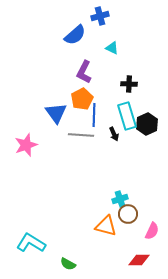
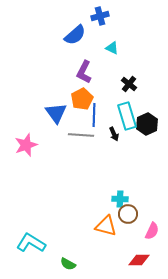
black cross: rotated 35 degrees clockwise
cyan cross: rotated 21 degrees clockwise
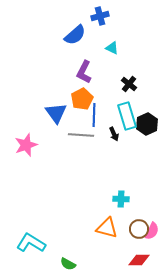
cyan cross: moved 1 px right
brown circle: moved 11 px right, 15 px down
orange triangle: moved 1 px right, 2 px down
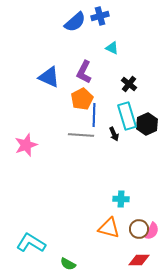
blue semicircle: moved 13 px up
blue triangle: moved 7 px left, 36 px up; rotated 30 degrees counterclockwise
orange triangle: moved 2 px right
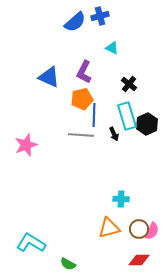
orange pentagon: rotated 15 degrees clockwise
orange triangle: rotated 30 degrees counterclockwise
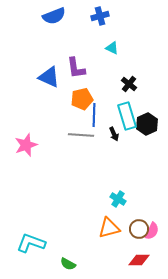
blue semicircle: moved 21 px left, 6 px up; rotated 20 degrees clockwise
purple L-shape: moved 8 px left, 4 px up; rotated 35 degrees counterclockwise
cyan cross: moved 3 px left; rotated 28 degrees clockwise
cyan L-shape: rotated 12 degrees counterclockwise
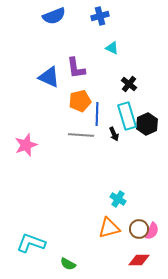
orange pentagon: moved 2 px left, 2 px down
blue line: moved 3 px right, 1 px up
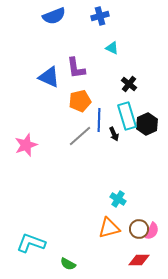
blue line: moved 2 px right, 6 px down
gray line: moved 1 px left, 1 px down; rotated 45 degrees counterclockwise
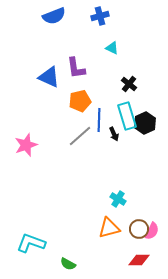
black hexagon: moved 2 px left, 1 px up
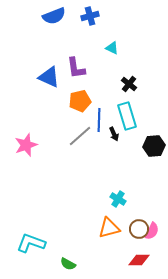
blue cross: moved 10 px left
black hexagon: moved 9 px right, 23 px down; rotated 20 degrees clockwise
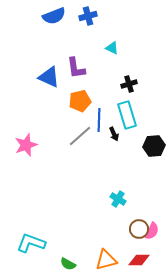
blue cross: moved 2 px left
black cross: rotated 35 degrees clockwise
cyan rectangle: moved 1 px up
orange triangle: moved 3 px left, 32 px down
